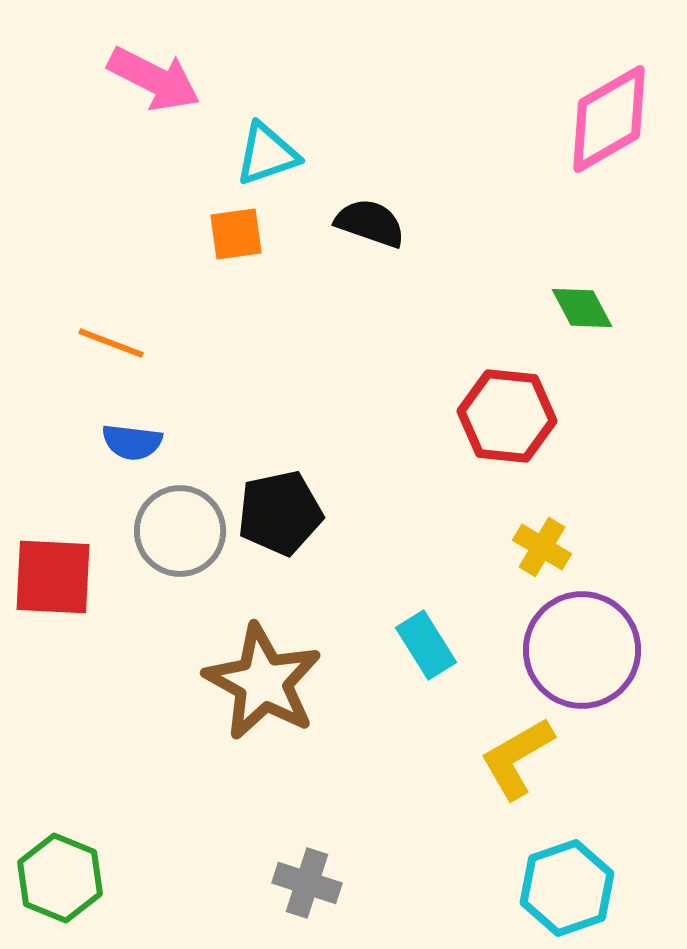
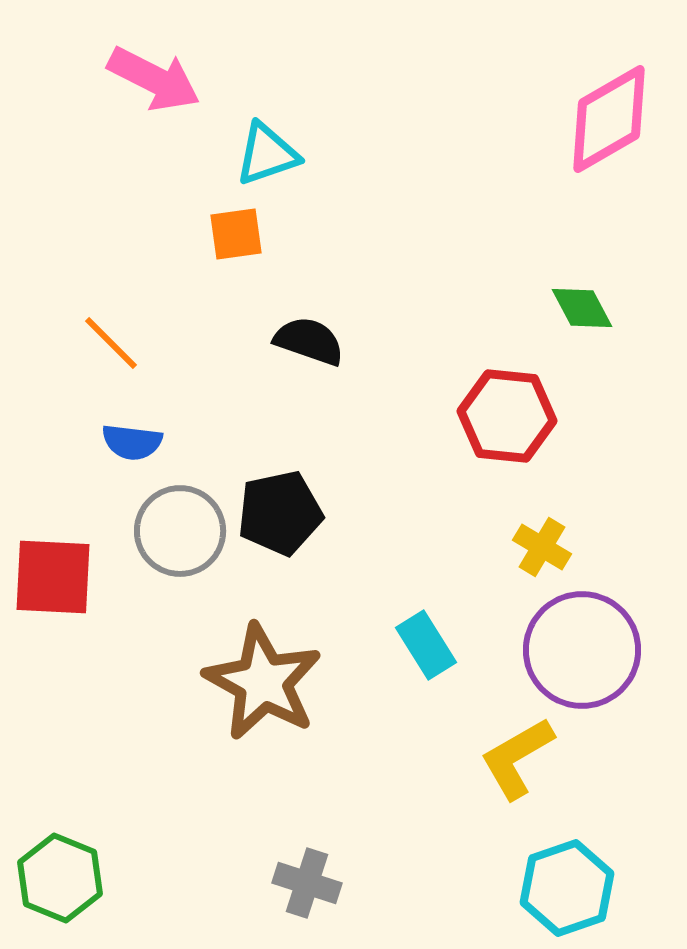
black semicircle: moved 61 px left, 118 px down
orange line: rotated 24 degrees clockwise
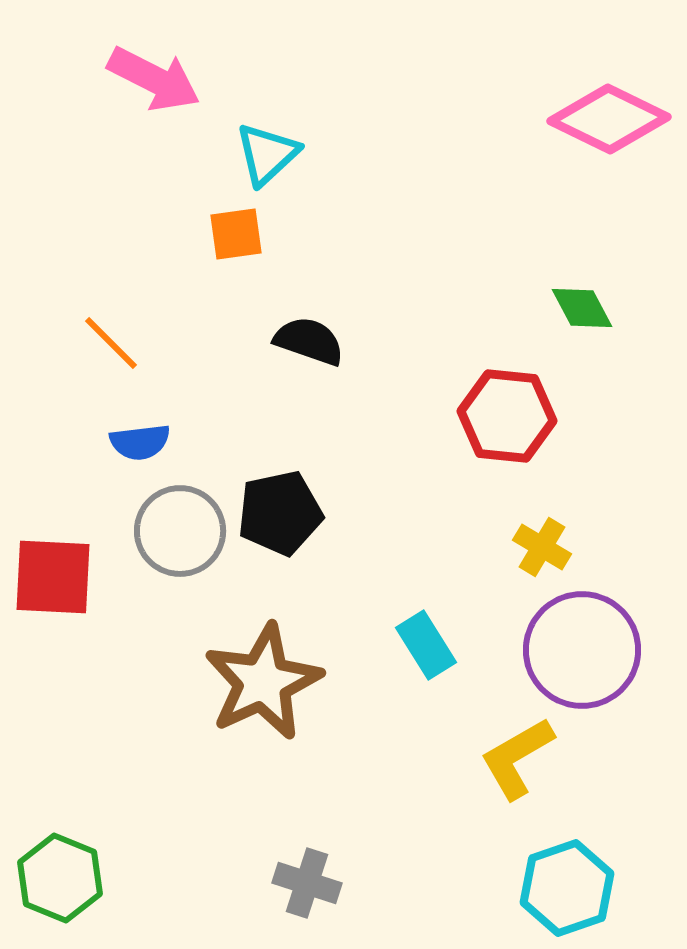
pink diamond: rotated 56 degrees clockwise
cyan triangle: rotated 24 degrees counterclockwise
blue semicircle: moved 8 px right; rotated 14 degrees counterclockwise
brown star: rotated 18 degrees clockwise
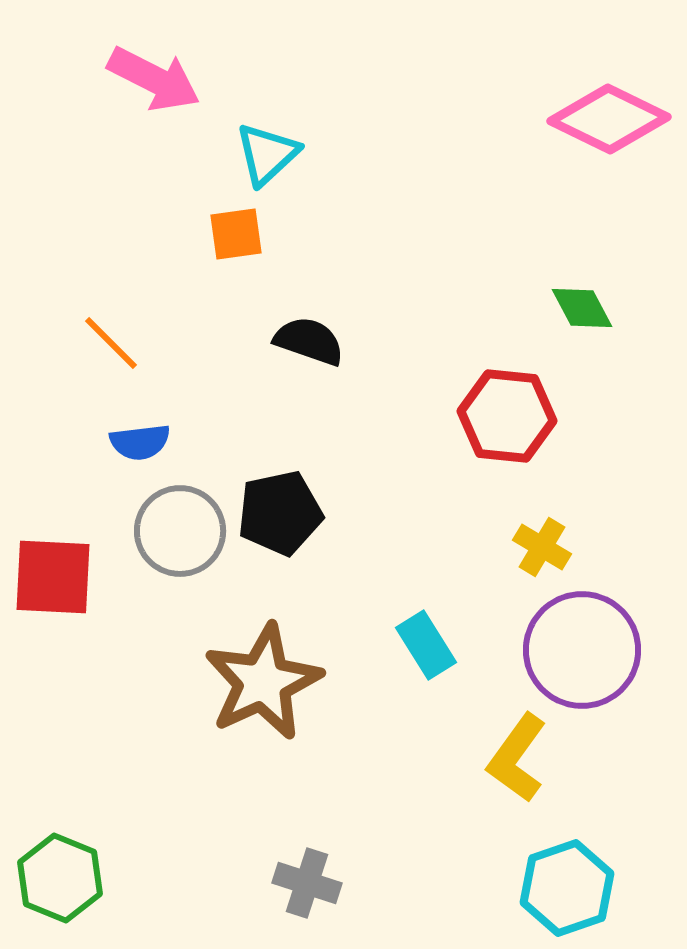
yellow L-shape: rotated 24 degrees counterclockwise
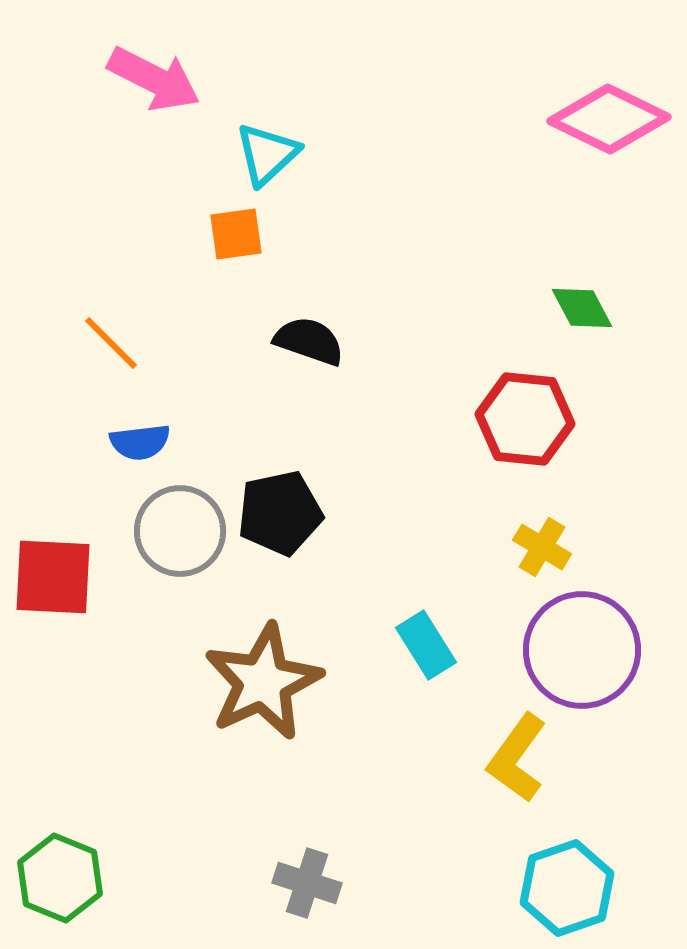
red hexagon: moved 18 px right, 3 px down
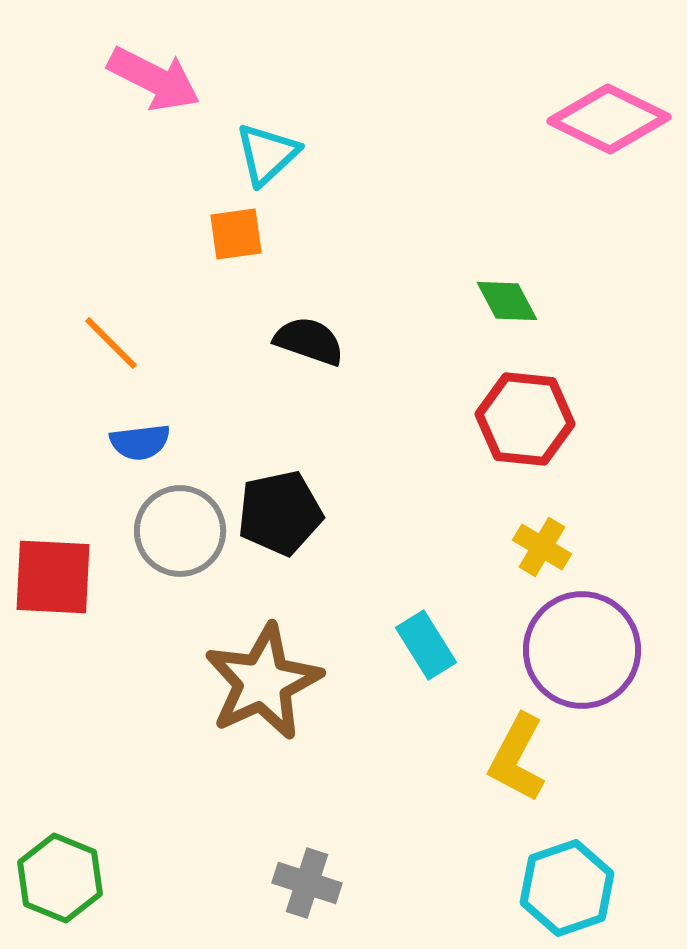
green diamond: moved 75 px left, 7 px up
yellow L-shape: rotated 8 degrees counterclockwise
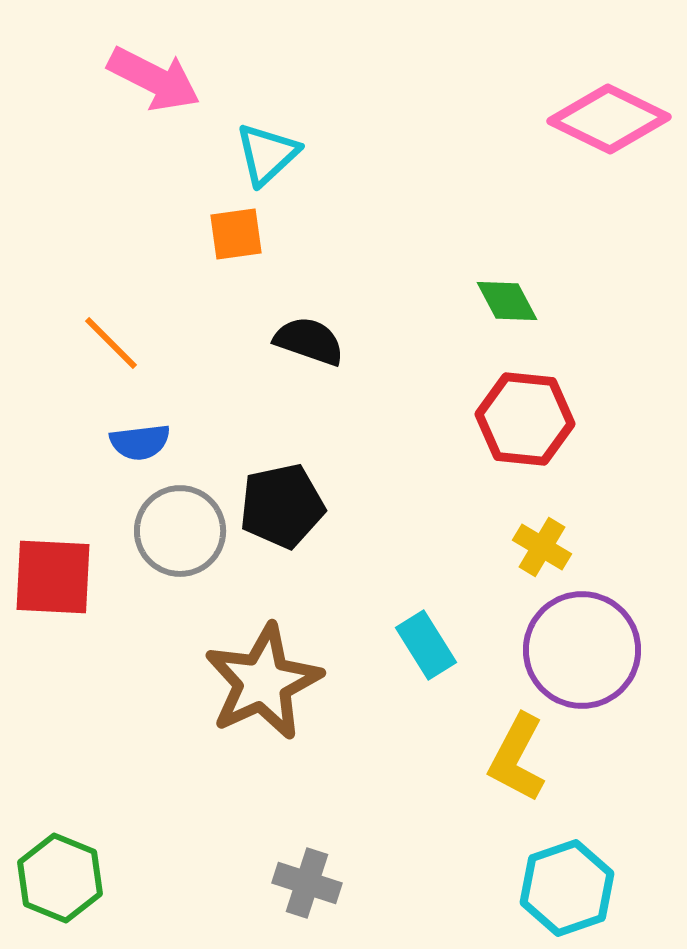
black pentagon: moved 2 px right, 7 px up
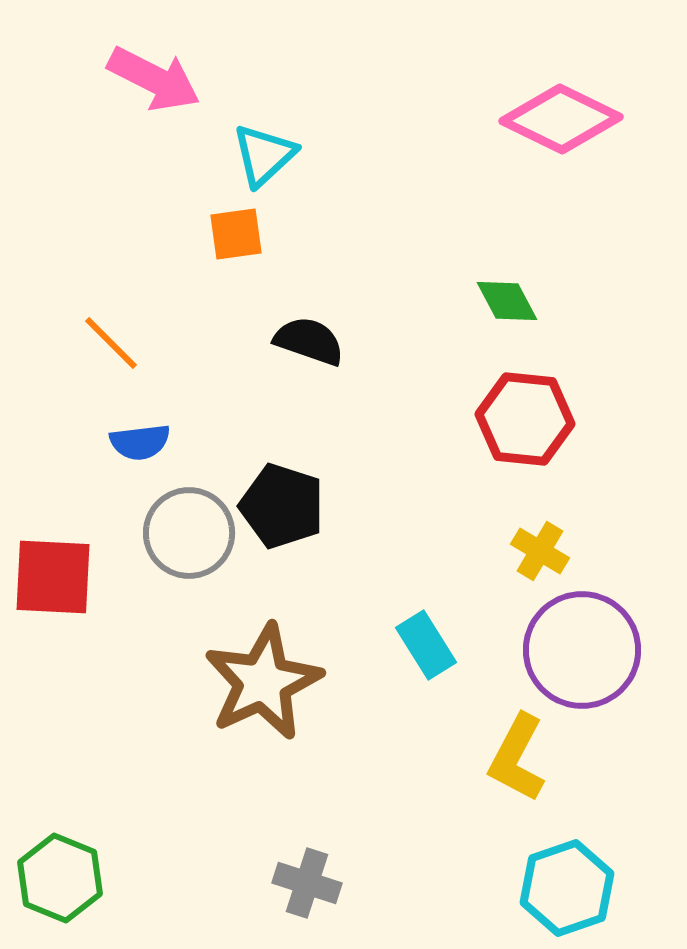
pink diamond: moved 48 px left
cyan triangle: moved 3 px left, 1 px down
black pentagon: rotated 30 degrees clockwise
gray circle: moved 9 px right, 2 px down
yellow cross: moved 2 px left, 4 px down
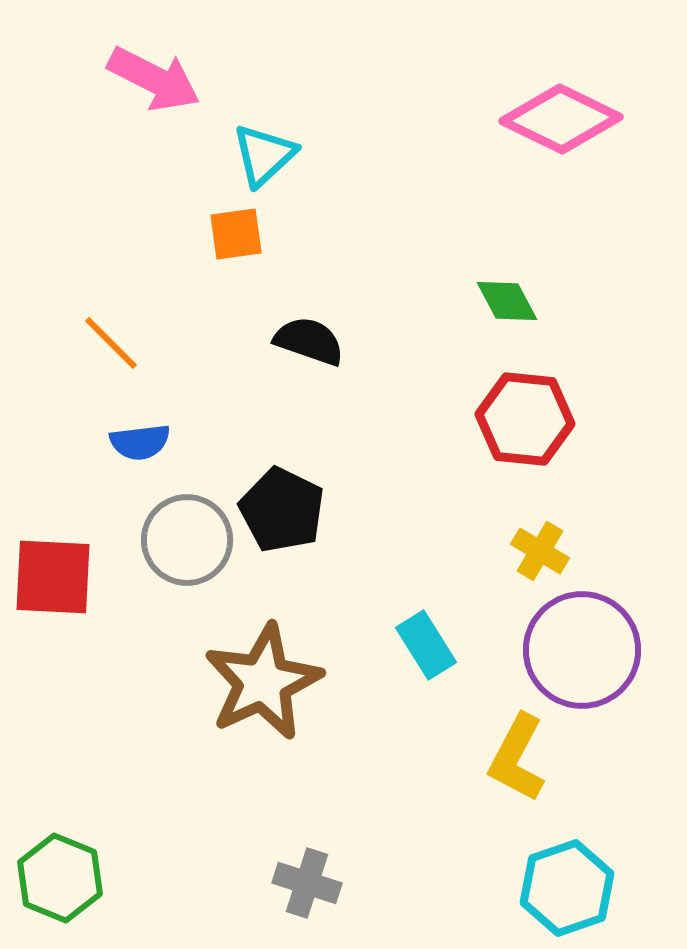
black pentagon: moved 4 px down; rotated 8 degrees clockwise
gray circle: moved 2 px left, 7 px down
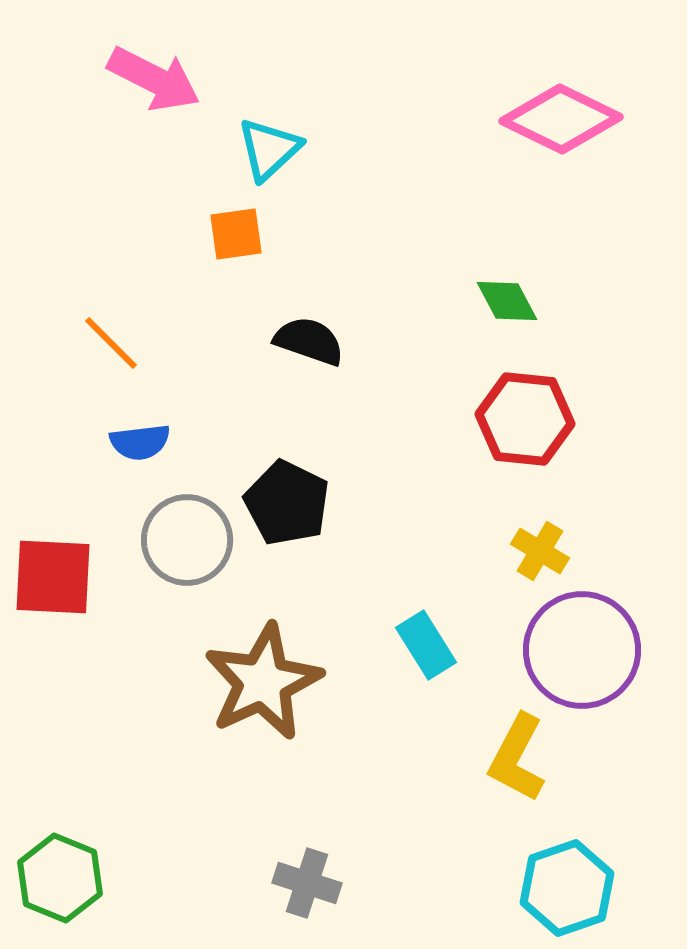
cyan triangle: moved 5 px right, 6 px up
black pentagon: moved 5 px right, 7 px up
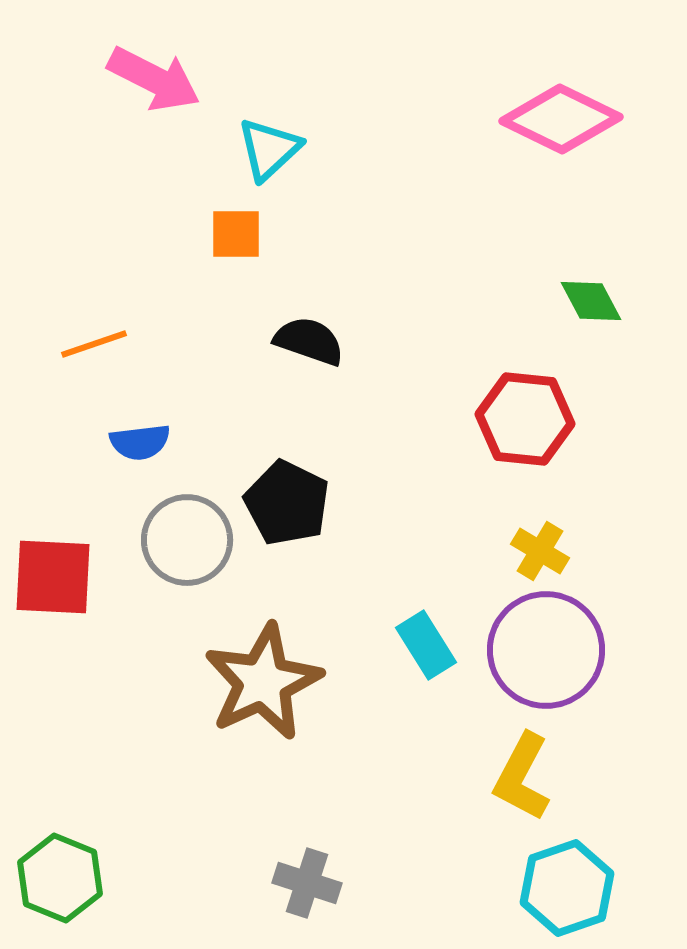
orange square: rotated 8 degrees clockwise
green diamond: moved 84 px right
orange line: moved 17 px left, 1 px down; rotated 64 degrees counterclockwise
purple circle: moved 36 px left
yellow L-shape: moved 5 px right, 19 px down
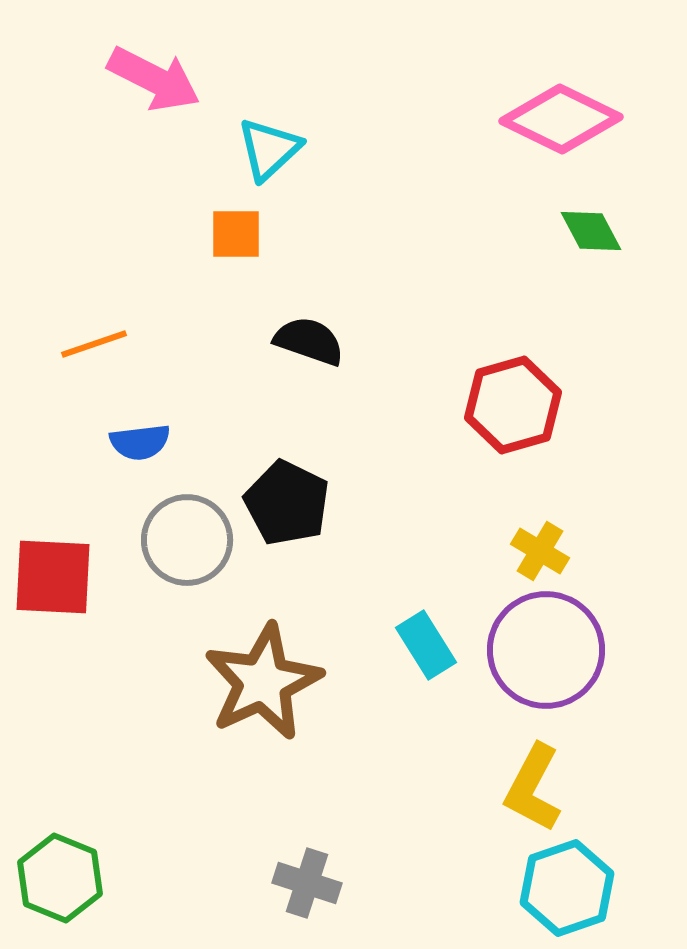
green diamond: moved 70 px up
red hexagon: moved 12 px left, 14 px up; rotated 22 degrees counterclockwise
yellow L-shape: moved 11 px right, 11 px down
